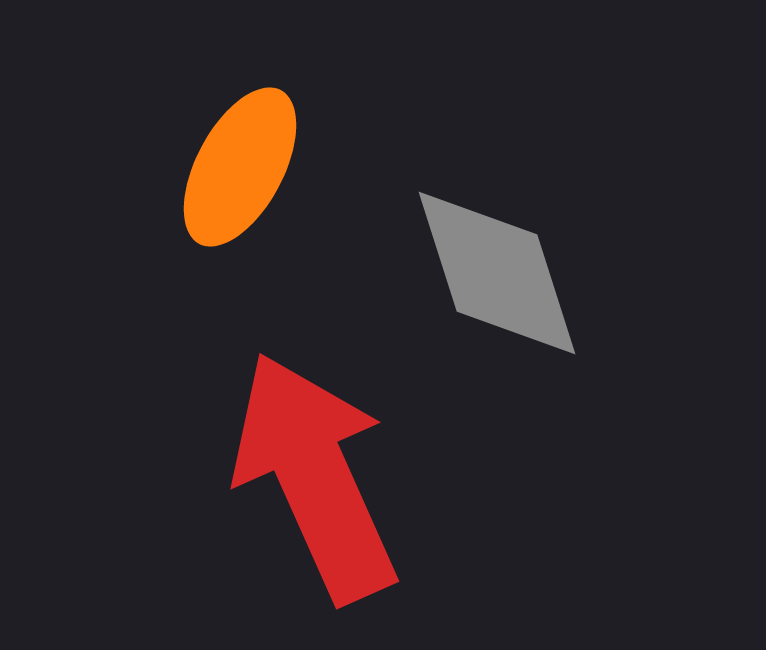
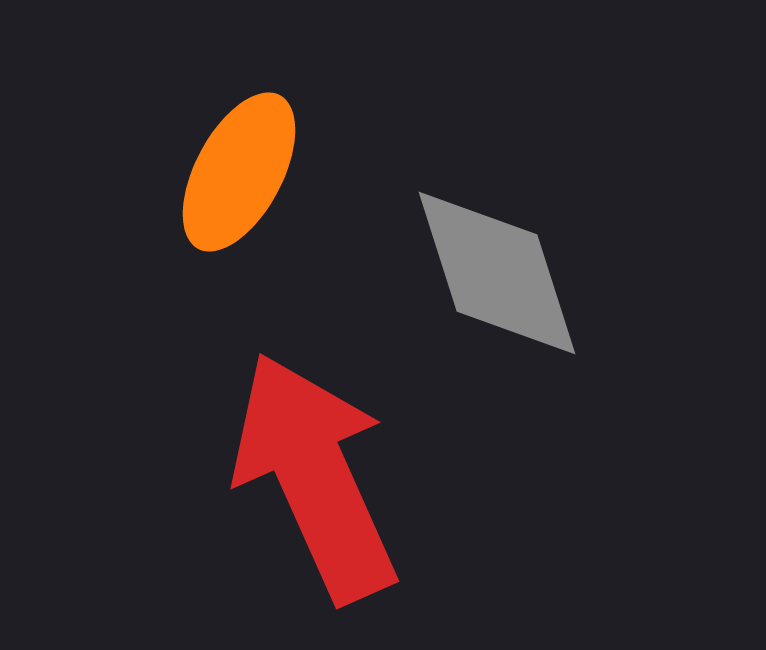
orange ellipse: moved 1 px left, 5 px down
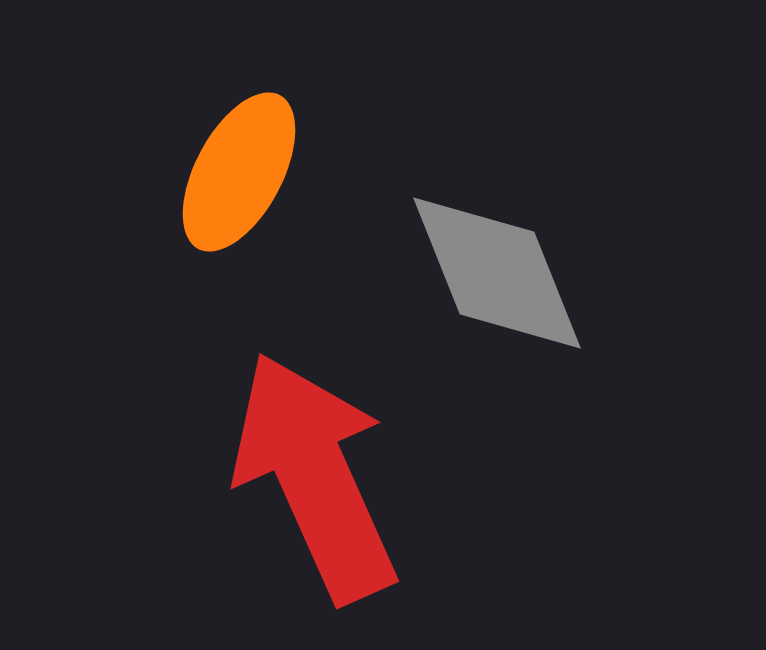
gray diamond: rotated 4 degrees counterclockwise
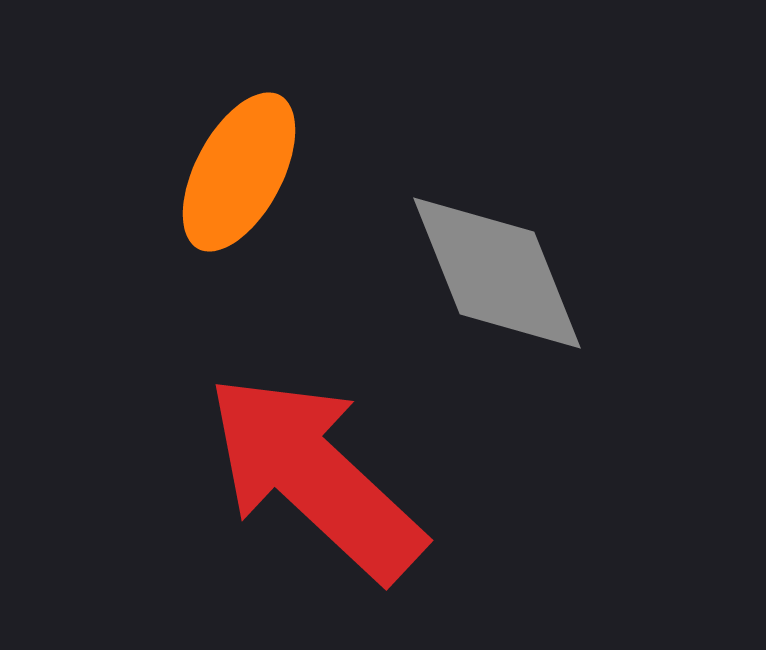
red arrow: rotated 23 degrees counterclockwise
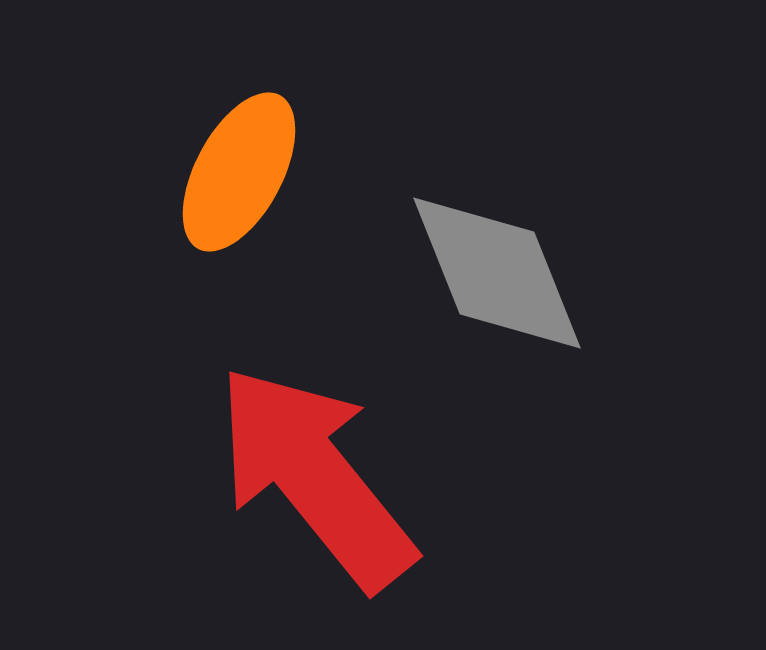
red arrow: rotated 8 degrees clockwise
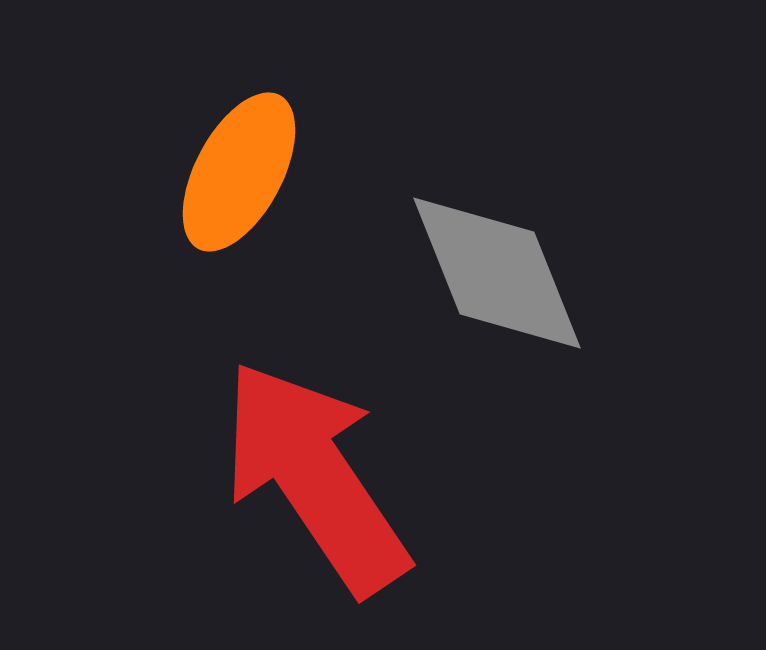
red arrow: rotated 5 degrees clockwise
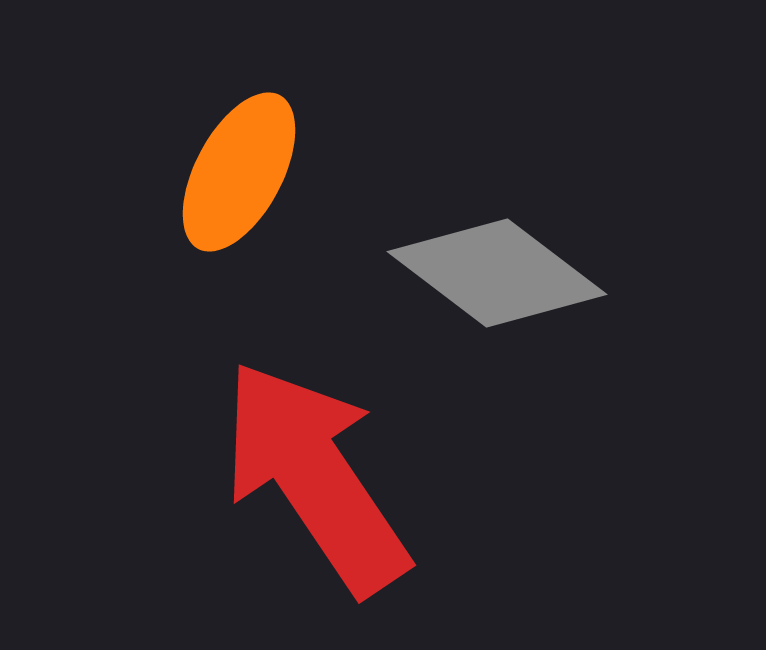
gray diamond: rotated 31 degrees counterclockwise
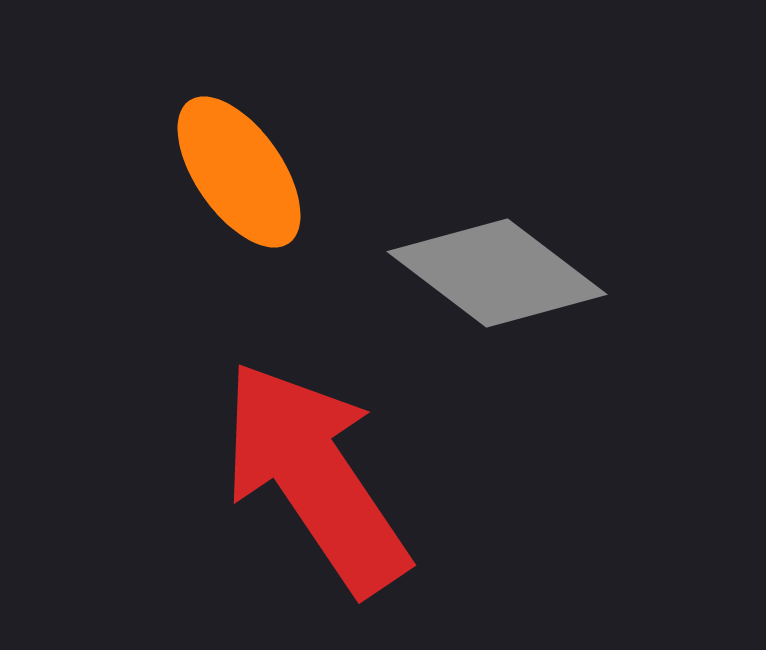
orange ellipse: rotated 63 degrees counterclockwise
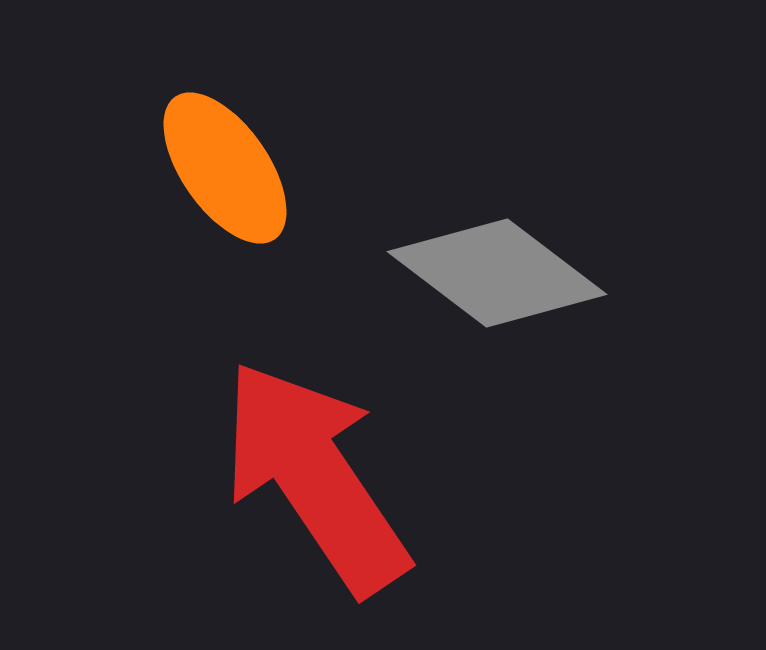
orange ellipse: moved 14 px left, 4 px up
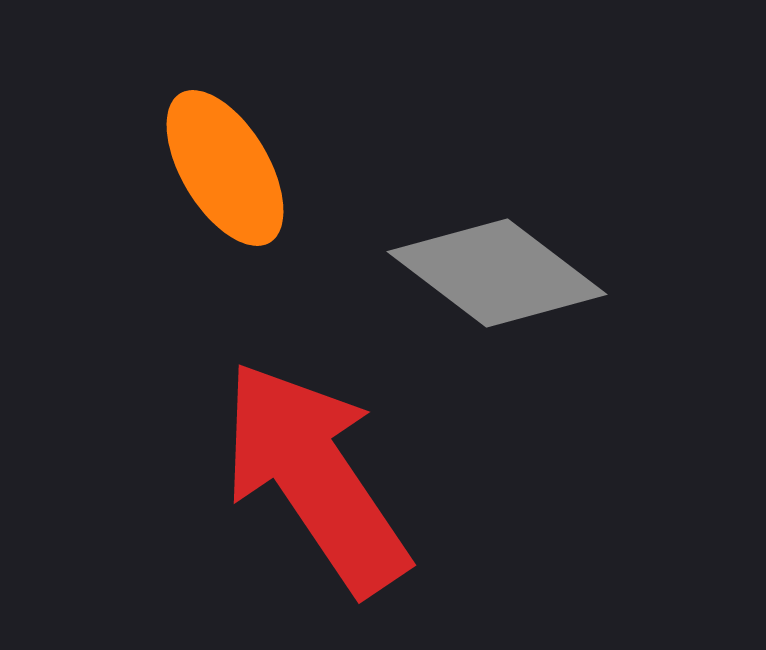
orange ellipse: rotated 4 degrees clockwise
